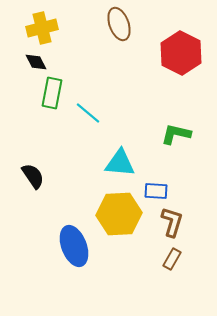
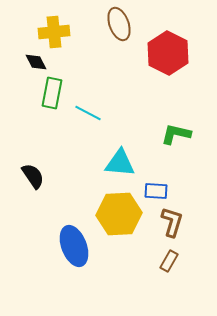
yellow cross: moved 12 px right, 4 px down; rotated 8 degrees clockwise
red hexagon: moved 13 px left
cyan line: rotated 12 degrees counterclockwise
brown rectangle: moved 3 px left, 2 px down
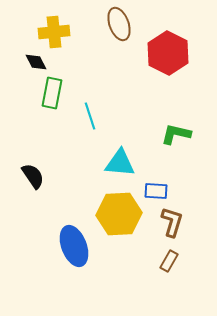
cyan line: moved 2 px right, 3 px down; rotated 44 degrees clockwise
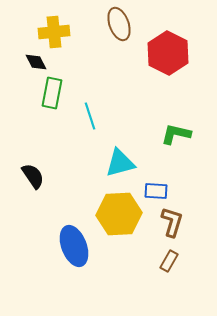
cyan triangle: rotated 20 degrees counterclockwise
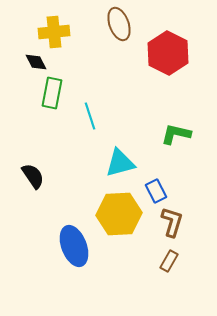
blue rectangle: rotated 60 degrees clockwise
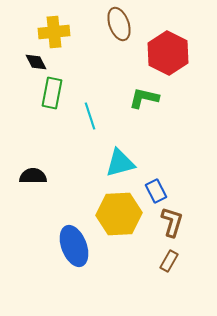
green L-shape: moved 32 px left, 36 px up
black semicircle: rotated 56 degrees counterclockwise
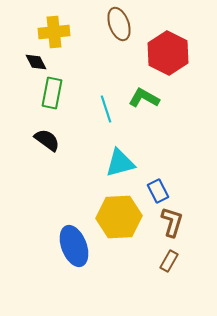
green L-shape: rotated 16 degrees clockwise
cyan line: moved 16 px right, 7 px up
black semicircle: moved 14 px right, 36 px up; rotated 36 degrees clockwise
blue rectangle: moved 2 px right
yellow hexagon: moved 3 px down
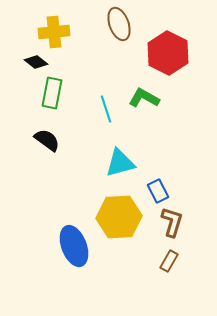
black diamond: rotated 25 degrees counterclockwise
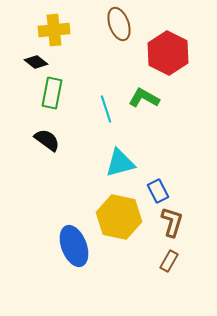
yellow cross: moved 2 px up
yellow hexagon: rotated 15 degrees clockwise
